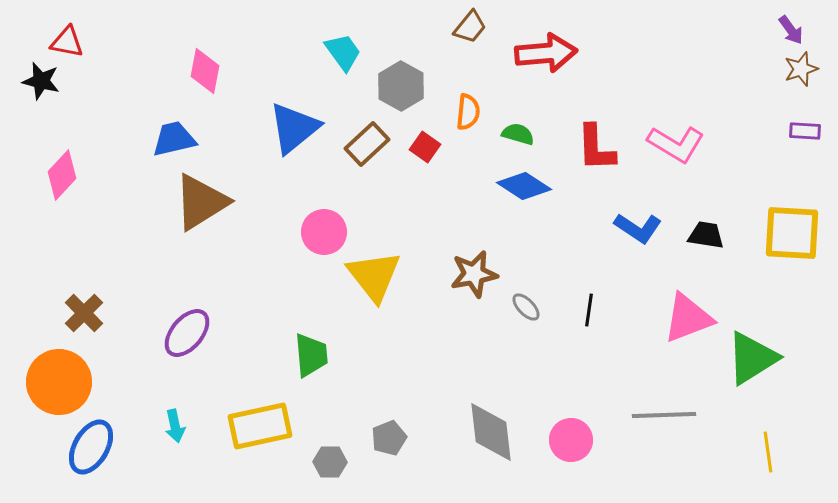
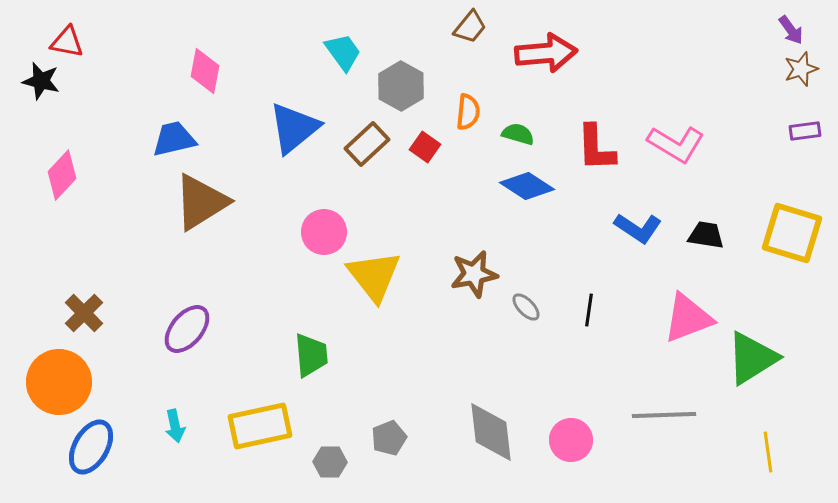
purple rectangle at (805, 131): rotated 12 degrees counterclockwise
blue diamond at (524, 186): moved 3 px right
yellow square at (792, 233): rotated 14 degrees clockwise
purple ellipse at (187, 333): moved 4 px up
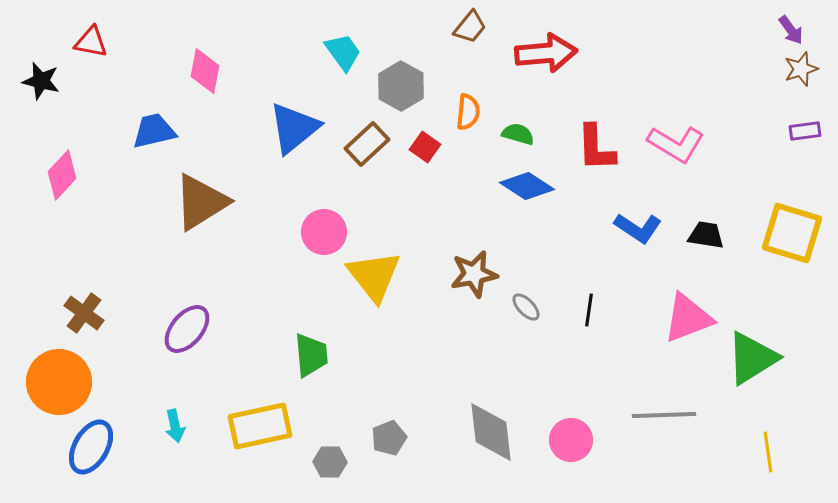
red triangle at (67, 42): moved 24 px right
blue trapezoid at (174, 139): moved 20 px left, 8 px up
brown cross at (84, 313): rotated 9 degrees counterclockwise
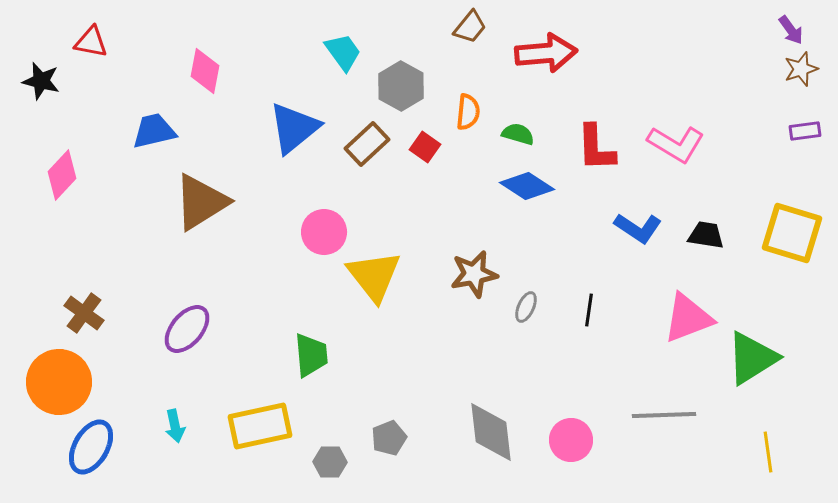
gray ellipse at (526, 307): rotated 68 degrees clockwise
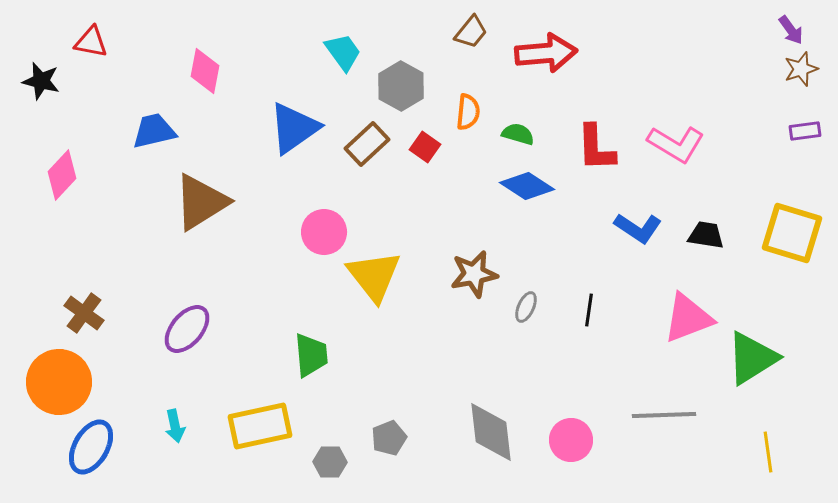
brown trapezoid at (470, 27): moved 1 px right, 5 px down
blue triangle at (294, 128): rotated 4 degrees clockwise
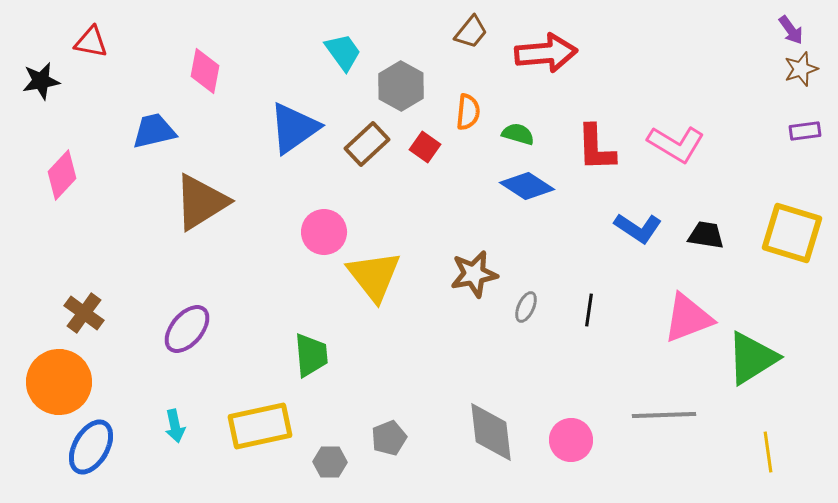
black star at (41, 81): rotated 24 degrees counterclockwise
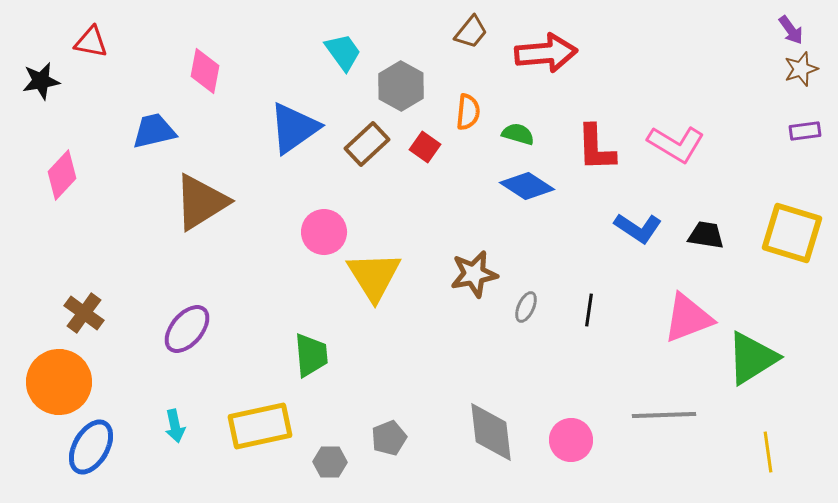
yellow triangle at (374, 276): rotated 6 degrees clockwise
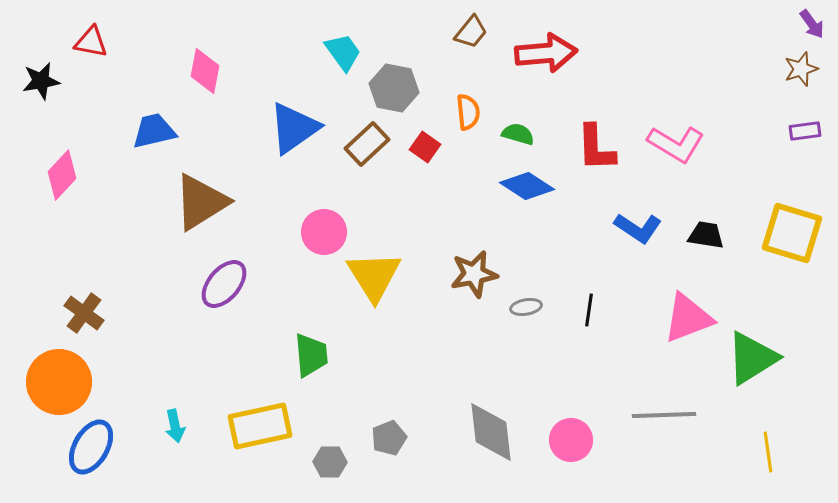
purple arrow at (791, 30): moved 21 px right, 6 px up
gray hexagon at (401, 86): moved 7 px left, 2 px down; rotated 18 degrees counterclockwise
orange semicircle at (468, 112): rotated 12 degrees counterclockwise
gray ellipse at (526, 307): rotated 56 degrees clockwise
purple ellipse at (187, 329): moved 37 px right, 45 px up
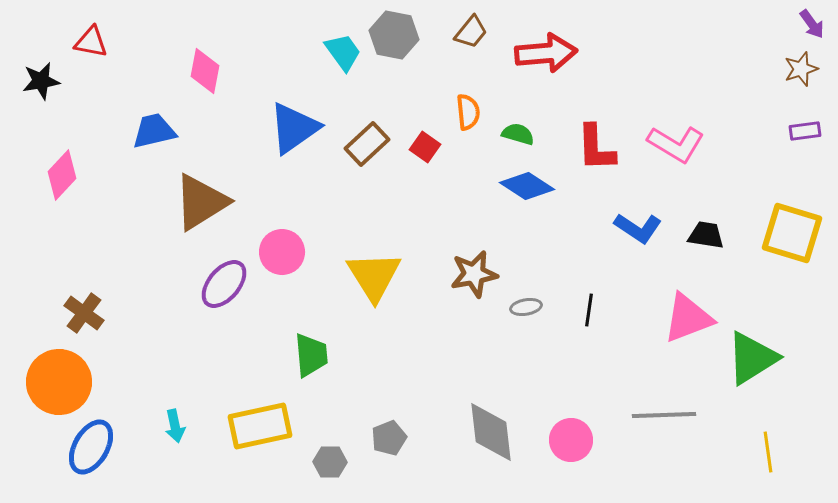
gray hexagon at (394, 88): moved 53 px up
pink circle at (324, 232): moved 42 px left, 20 px down
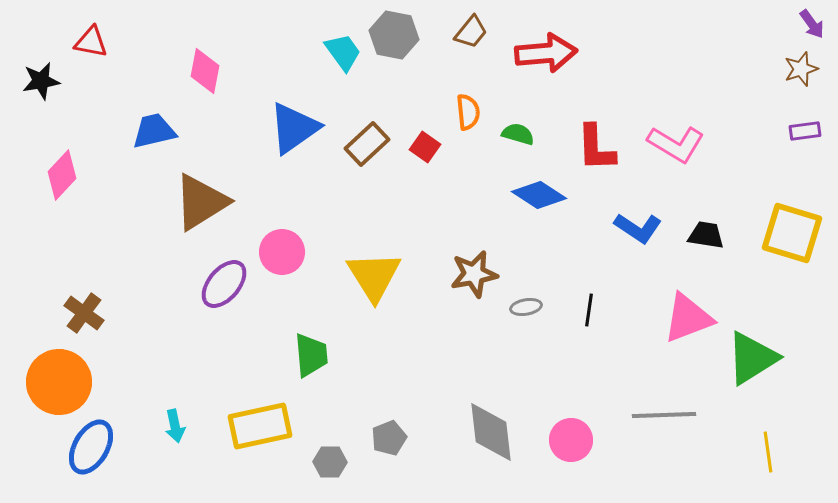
blue diamond at (527, 186): moved 12 px right, 9 px down
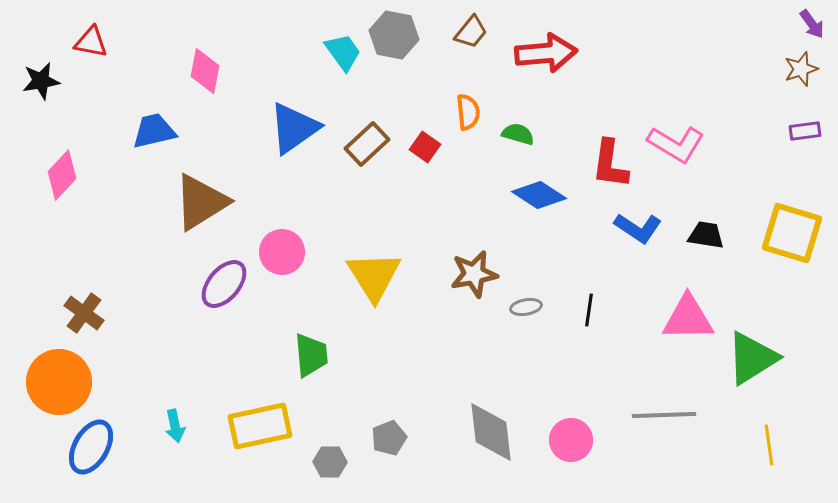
red L-shape at (596, 148): moved 14 px right, 16 px down; rotated 10 degrees clockwise
pink triangle at (688, 318): rotated 20 degrees clockwise
yellow line at (768, 452): moved 1 px right, 7 px up
